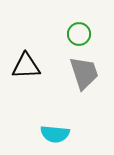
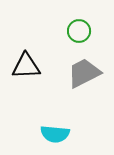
green circle: moved 3 px up
gray trapezoid: rotated 99 degrees counterclockwise
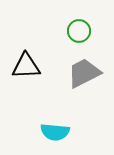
cyan semicircle: moved 2 px up
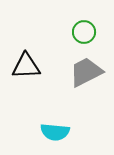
green circle: moved 5 px right, 1 px down
gray trapezoid: moved 2 px right, 1 px up
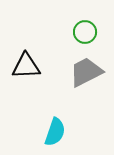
green circle: moved 1 px right
cyan semicircle: rotated 76 degrees counterclockwise
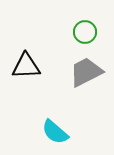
cyan semicircle: rotated 112 degrees clockwise
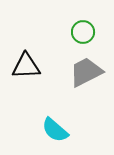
green circle: moved 2 px left
cyan semicircle: moved 2 px up
